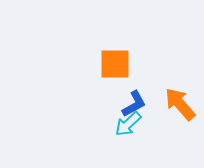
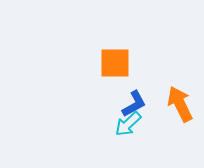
orange square: moved 1 px up
orange arrow: rotated 15 degrees clockwise
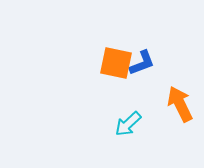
orange square: moved 1 px right; rotated 12 degrees clockwise
blue L-shape: moved 8 px right, 41 px up; rotated 8 degrees clockwise
